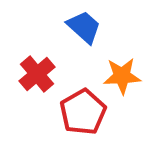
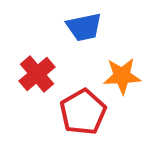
blue trapezoid: rotated 126 degrees clockwise
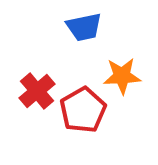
red cross: moved 17 px down
red pentagon: moved 2 px up
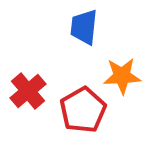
blue trapezoid: rotated 108 degrees clockwise
red cross: moved 9 px left
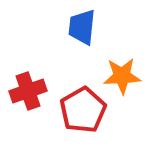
blue trapezoid: moved 2 px left
red cross: rotated 21 degrees clockwise
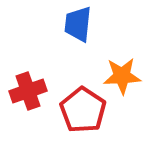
blue trapezoid: moved 4 px left, 3 px up
red pentagon: rotated 9 degrees counterclockwise
